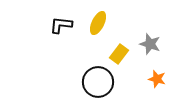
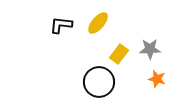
yellow ellipse: rotated 15 degrees clockwise
gray star: moved 5 px down; rotated 20 degrees counterclockwise
black circle: moved 1 px right
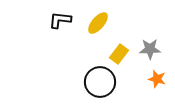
black L-shape: moved 1 px left, 5 px up
black circle: moved 1 px right
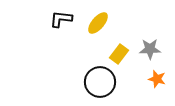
black L-shape: moved 1 px right, 1 px up
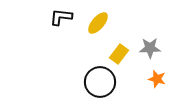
black L-shape: moved 2 px up
gray star: moved 1 px up
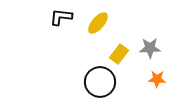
orange star: rotated 12 degrees counterclockwise
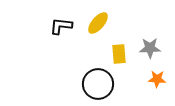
black L-shape: moved 9 px down
yellow rectangle: rotated 42 degrees counterclockwise
black circle: moved 2 px left, 2 px down
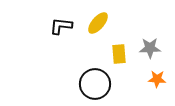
black circle: moved 3 px left
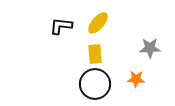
yellow rectangle: moved 24 px left
orange star: moved 21 px left
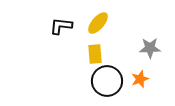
orange star: moved 4 px right; rotated 24 degrees counterclockwise
black circle: moved 12 px right, 3 px up
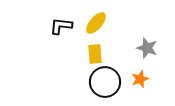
yellow ellipse: moved 2 px left
gray star: moved 3 px left; rotated 20 degrees clockwise
black circle: moved 2 px left, 1 px down
